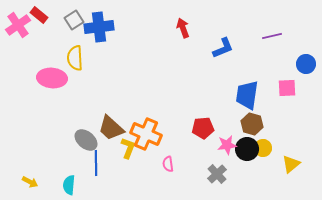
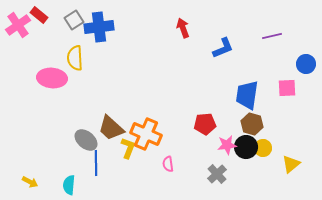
red pentagon: moved 2 px right, 4 px up
black circle: moved 1 px left, 2 px up
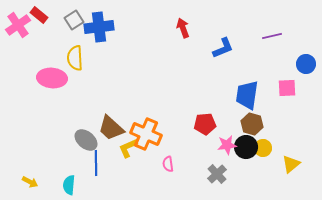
yellow L-shape: rotated 135 degrees counterclockwise
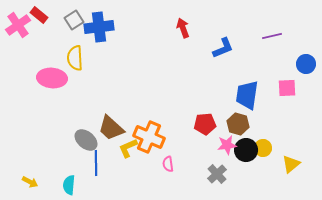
brown hexagon: moved 14 px left
orange cross: moved 3 px right, 3 px down
black circle: moved 3 px down
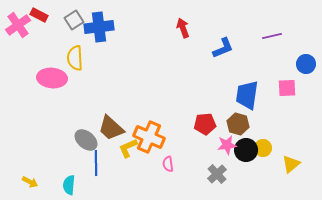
red rectangle: rotated 12 degrees counterclockwise
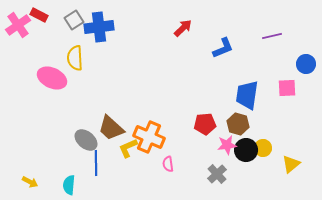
red arrow: rotated 66 degrees clockwise
pink ellipse: rotated 20 degrees clockwise
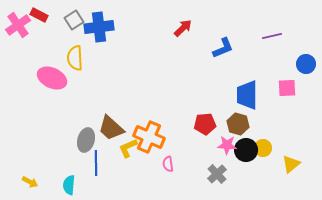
blue trapezoid: rotated 8 degrees counterclockwise
gray ellipse: rotated 65 degrees clockwise
pink star: rotated 12 degrees clockwise
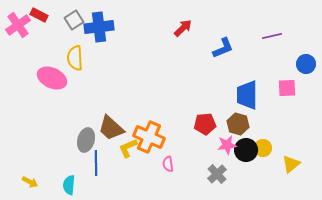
pink star: rotated 12 degrees counterclockwise
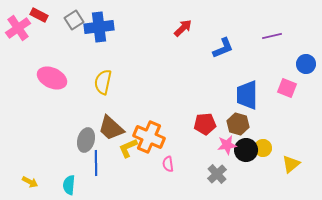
pink cross: moved 3 px down
yellow semicircle: moved 28 px right, 24 px down; rotated 15 degrees clockwise
pink square: rotated 24 degrees clockwise
